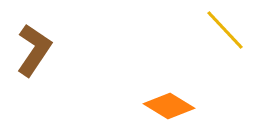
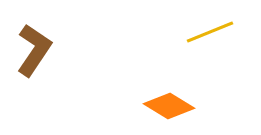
yellow line: moved 15 px left, 2 px down; rotated 69 degrees counterclockwise
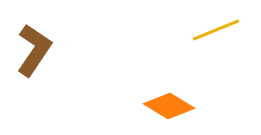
yellow line: moved 6 px right, 2 px up
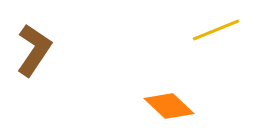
orange diamond: rotated 12 degrees clockwise
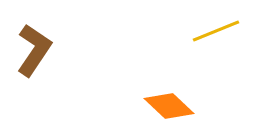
yellow line: moved 1 px down
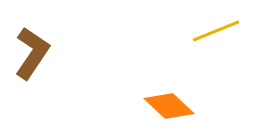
brown L-shape: moved 2 px left, 3 px down
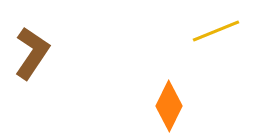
orange diamond: rotated 72 degrees clockwise
